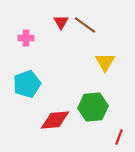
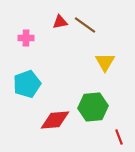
red triangle: moved 1 px left; rotated 49 degrees clockwise
red line: rotated 42 degrees counterclockwise
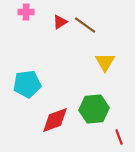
red triangle: rotated 21 degrees counterclockwise
pink cross: moved 26 px up
cyan pentagon: rotated 12 degrees clockwise
green hexagon: moved 1 px right, 2 px down
red diamond: rotated 16 degrees counterclockwise
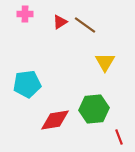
pink cross: moved 1 px left, 2 px down
red diamond: rotated 12 degrees clockwise
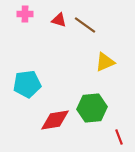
red triangle: moved 1 px left, 2 px up; rotated 49 degrees clockwise
yellow triangle: rotated 35 degrees clockwise
green hexagon: moved 2 px left, 1 px up
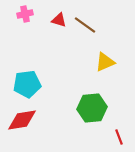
pink cross: rotated 14 degrees counterclockwise
red diamond: moved 33 px left
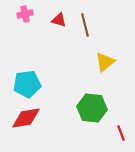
brown line: rotated 40 degrees clockwise
yellow triangle: rotated 15 degrees counterclockwise
green hexagon: rotated 12 degrees clockwise
red diamond: moved 4 px right, 2 px up
red line: moved 2 px right, 4 px up
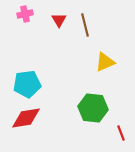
red triangle: rotated 42 degrees clockwise
yellow triangle: rotated 15 degrees clockwise
green hexagon: moved 1 px right
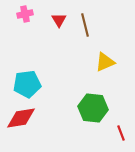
red diamond: moved 5 px left
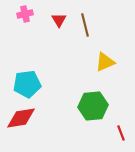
green hexagon: moved 2 px up; rotated 12 degrees counterclockwise
